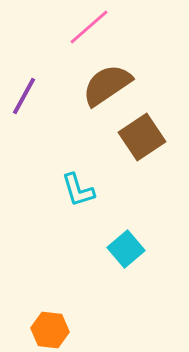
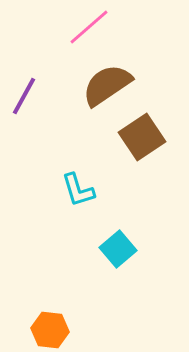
cyan square: moved 8 px left
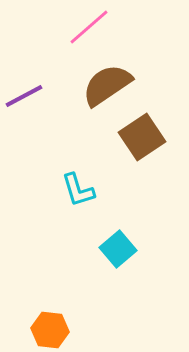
purple line: rotated 33 degrees clockwise
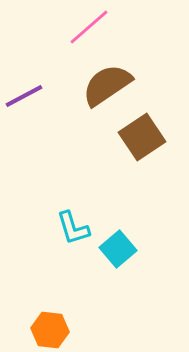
cyan L-shape: moved 5 px left, 38 px down
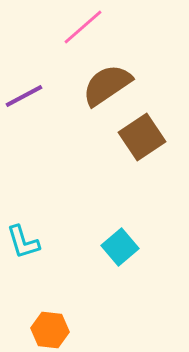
pink line: moved 6 px left
cyan L-shape: moved 50 px left, 14 px down
cyan square: moved 2 px right, 2 px up
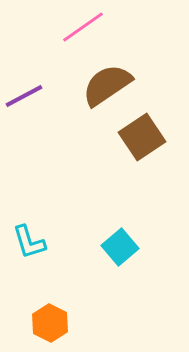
pink line: rotated 6 degrees clockwise
cyan L-shape: moved 6 px right
orange hexagon: moved 7 px up; rotated 21 degrees clockwise
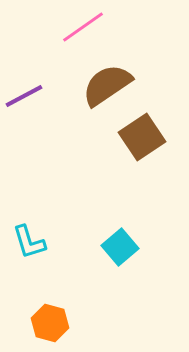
orange hexagon: rotated 12 degrees counterclockwise
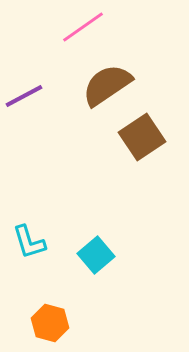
cyan square: moved 24 px left, 8 px down
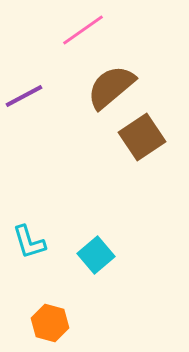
pink line: moved 3 px down
brown semicircle: moved 4 px right, 2 px down; rotated 6 degrees counterclockwise
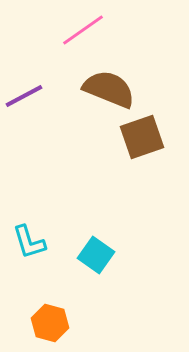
brown semicircle: moved 2 px left, 2 px down; rotated 62 degrees clockwise
brown square: rotated 15 degrees clockwise
cyan square: rotated 15 degrees counterclockwise
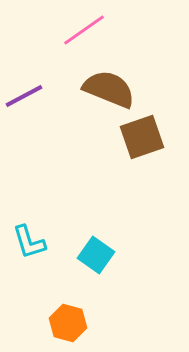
pink line: moved 1 px right
orange hexagon: moved 18 px right
